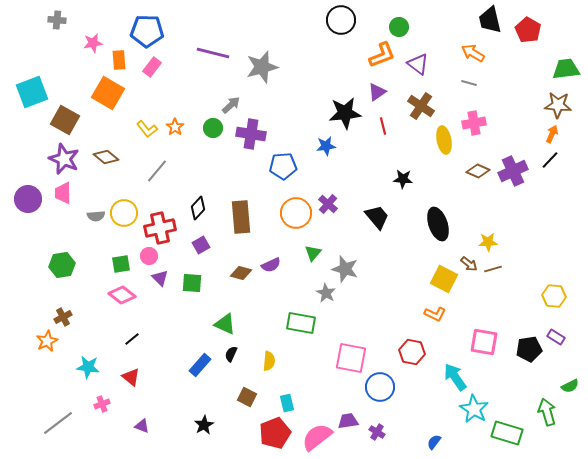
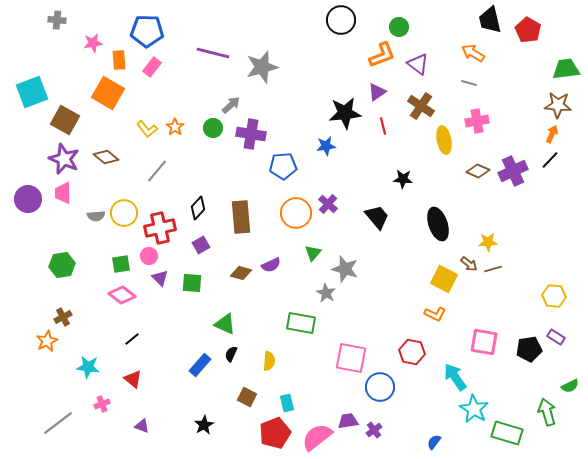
pink cross at (474, 123): moved 3 px right, 2 px up
red triangle at (131, 377): moved 2 px right, 2 px down
purple cross at (377, 432): moved 3 px left, 2 px up; rotated 21 degrees clockwise
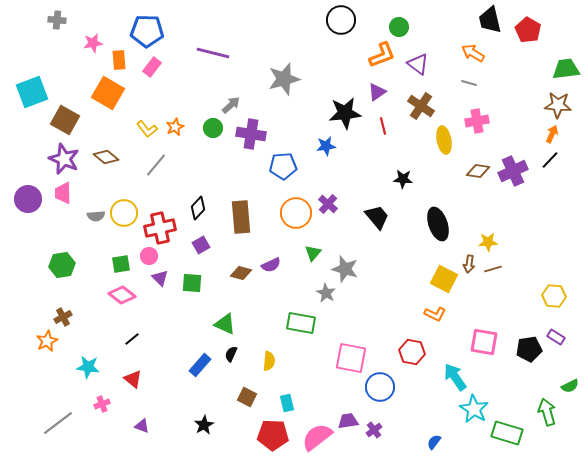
gray star at (262, 67): moved 22 px right, 12 px down
orange star at (175, 127): rotated 12 degrees clockwise
gray line at (157, 171): moved 1 px left, 6 px up
brown diamond at (478, 171): rotated 15 degrees counterclockwise
brown arrow at (469, 264): rotated 60 degrees clockwise
red pentagon at (275, 433): moved 2 px left, 2 px down; rotated 24 degrees clockwise
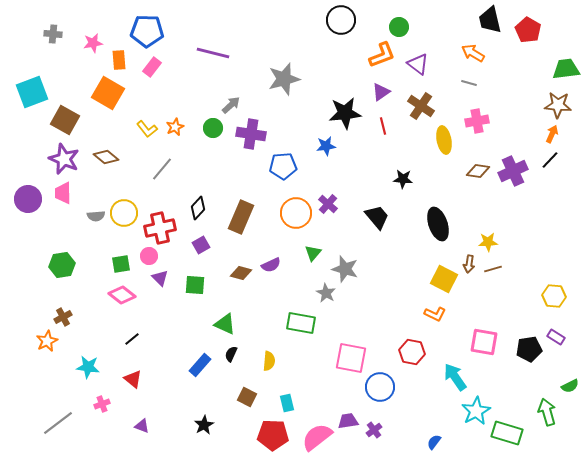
gray cross at (57, 20): moved 4 px left, 14 px down
purple triangle at (377, 92): moved 4 px right
gray line at (156, 165): moved 6 px right, 4 px down
brown rectangle at (241, 217): rotated 28 degrees clockwise
green square at (192, 283): moved 3 px right, 2 px down
cyan star at (474, 409): moved 2 px right, 2 px down; rotated 12 degrees clockwise
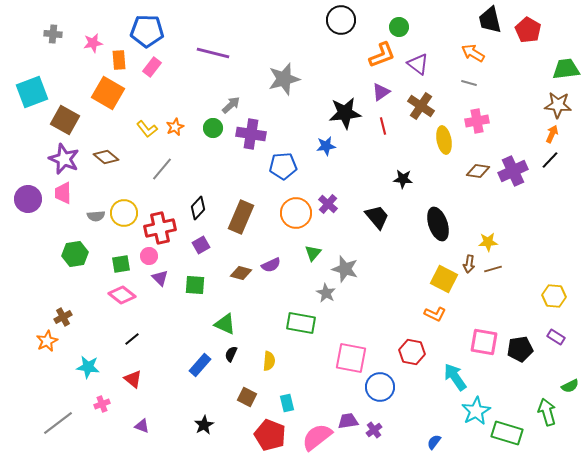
green hexagon at (62, 265): moved 13 px right, 11 px up
black pentagon at (529, 349): moved 9 px left
red pentagon at (273, 435): moved 3 px left; rotated 20 degrees clockwise
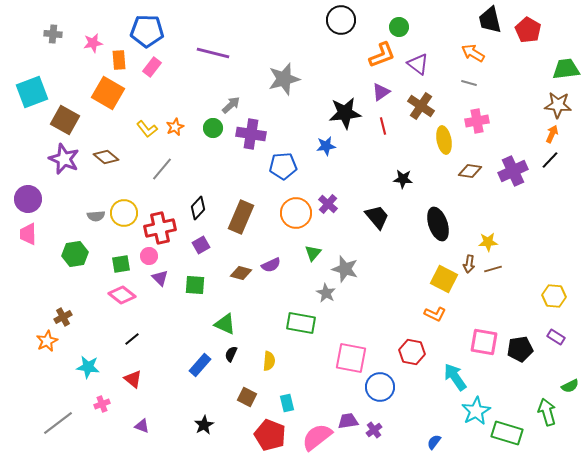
brown diamond at (478, 171): moved 8 px left
pink trapezoid at (63, 193): moved 35 px left, 41 px down
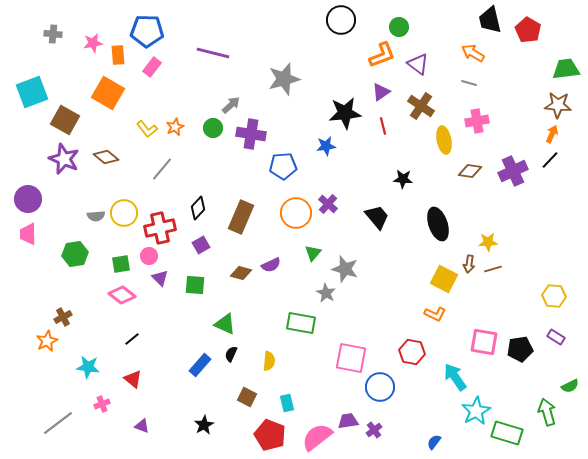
orange rectangle at (119, 60): moved 1 px left, 5 px up
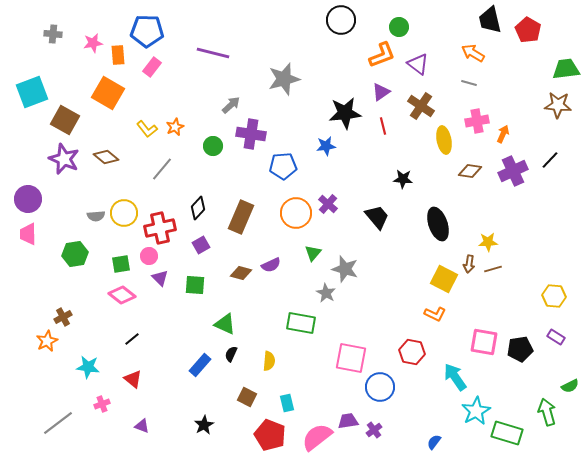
green circle at (213, 128): moved 18 px down
orange arrow at (552, 134): moved 49 px left
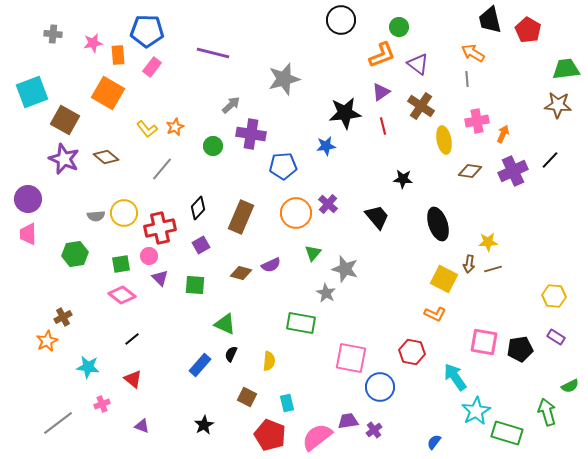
gray line at (469, 83): moved 2 px left, 4 px up; rotated 70 degrees clockwise
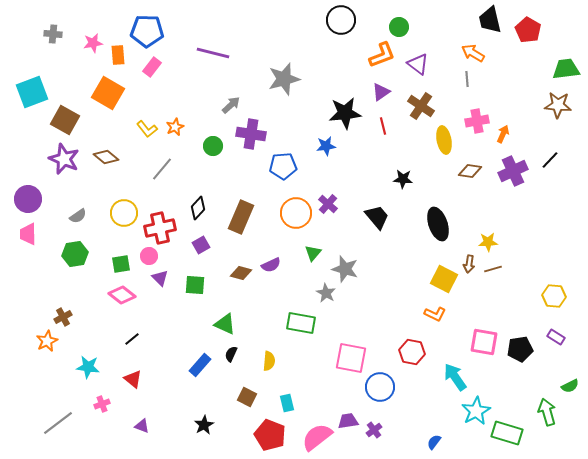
gray semicircle at (96, 216): moved 18 px left; rotated 30 degrees counterclockwise
